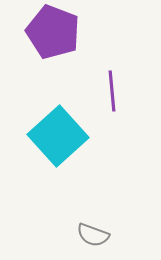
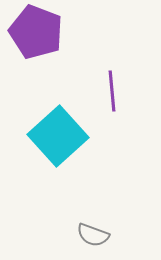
purple pentagon: moved 17 px left
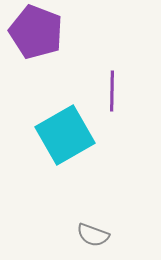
purple line: rotated 6 degrees clockwise
cyan square: moved 7 px right, 1 px up; rotated 12 degrees clockwise
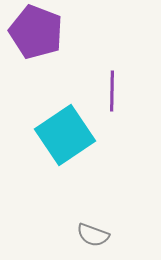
cyan square: rotated 4 degrees counterclockwise
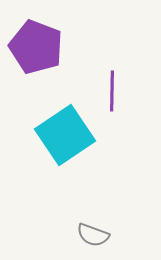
purple pentagon: moved 15 px down
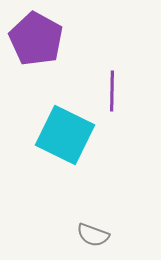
purple pentagon: moved 8 px up; rotated 8 degrees clockwise
cyan square: rotated 30 degrees counterclockwise
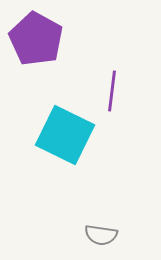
purple line: rotated 6 degrees clockwise
gray semicircle: moved 8 px right; rotated 12 degrees counterclockwise
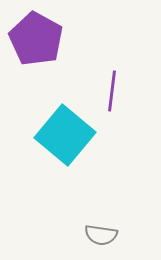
cyan square: rotated 14 degrees clockwise
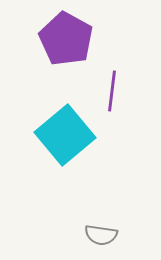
purple pentagon: moved 30 px right
cyan square: rotated 10 degrees clockwise
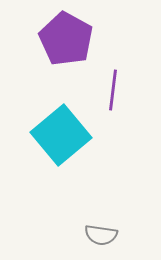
purple line: moved 1 px right, 1 px up
cyan square: moved 4 px left
